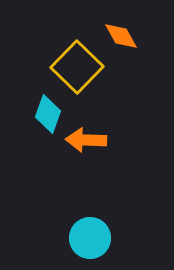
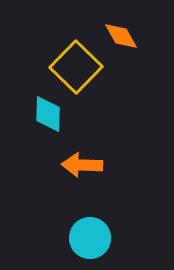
yellow square: moved 1 px left
cyan diamond: rotated 18 degrees counterclockwise
orange arrow: moved 4 px left, 25 px down
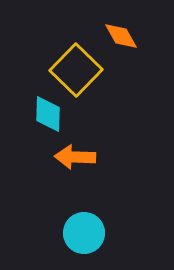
yellow square: moved 3 px down
orange arrow: moved 7 px left, 8 px up
cyan circle: moved 6 px left, 5 px up
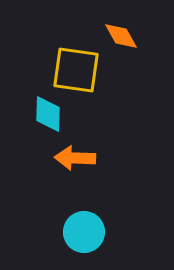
yellow square: rotated 36 degrees counterclockwise
orange arrow: moved 1 px down
cyan circle: moved 1 px up
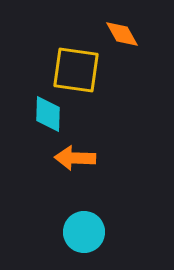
orange diamond: moved 1 px right, 2 px up
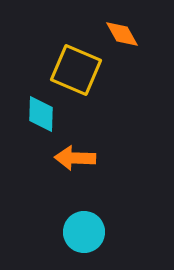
yellow square: rotated 15 degrees clockwise
cyan diamond: moved 7 px left
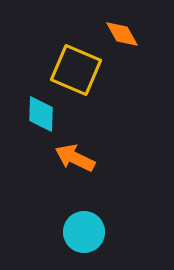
orange arrow: rotated 24 degrees clockwise
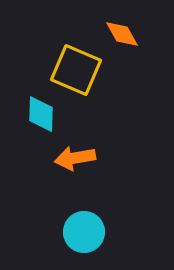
orange arrow: rotated 36 degrees counterclockwise
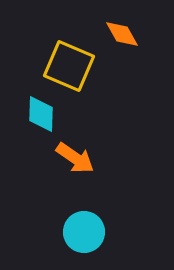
yellow square: moved 7 px left, 4 px up
orange arrow: rotated 135 degrees counterclockwise
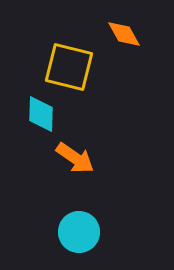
orange diamond: moved 2 px right
yellow square: moved 1 px down; rotated 9 degrees counterclockwise
cyan circle: moved 5 px left
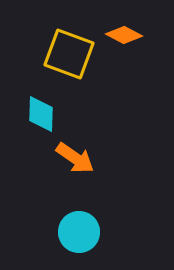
orange diamond: moved 1 px down; rotated 33 degrees counterclockwise
yellow square: moved 13 px up; rotated 6 degrees clockwise
